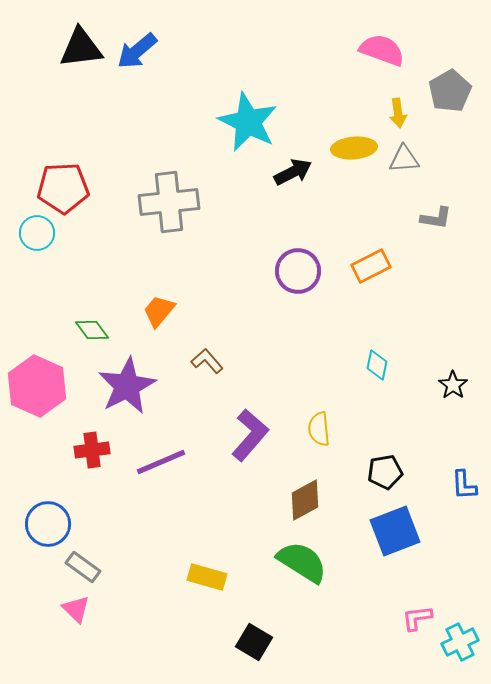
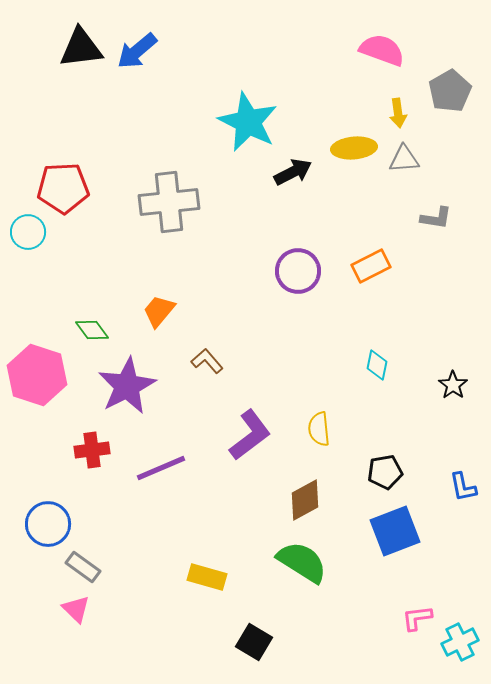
cyan circle: moved 9 px left, 1 px up
pink hexagon: moved 11 px up; rotated 6 degrees counterclockwise
purple L-shape: rotated 12 degrees clockwise
purple line: moved 6 px down
blue L-shape: moved 1 px left, 2 px down; rotated 8 degrees counterclockwise
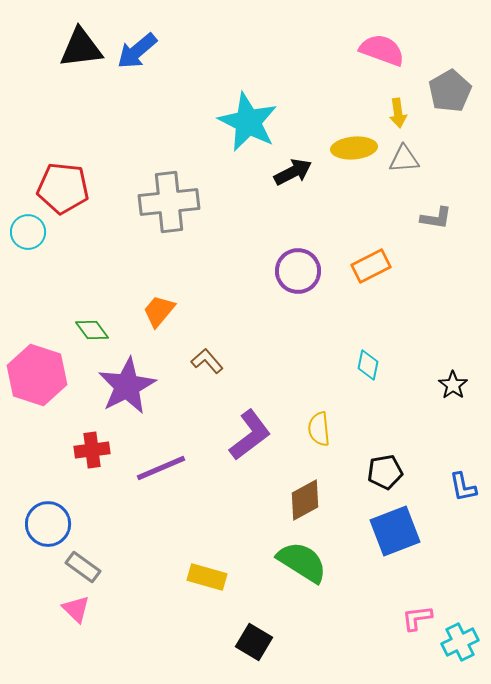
red pentagon: rotated 9 degrees clockwise
cyan diamond: moved 9 px left
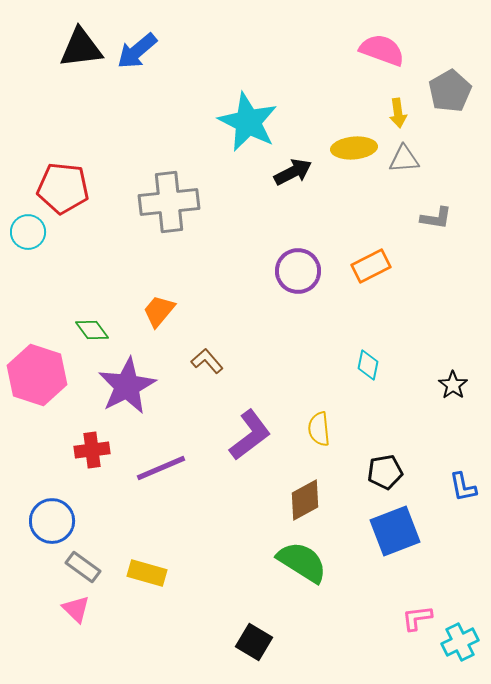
blue circle: moved 4 px right, 3 px up
yellow rectangle: moved 60 px left, 4 px up
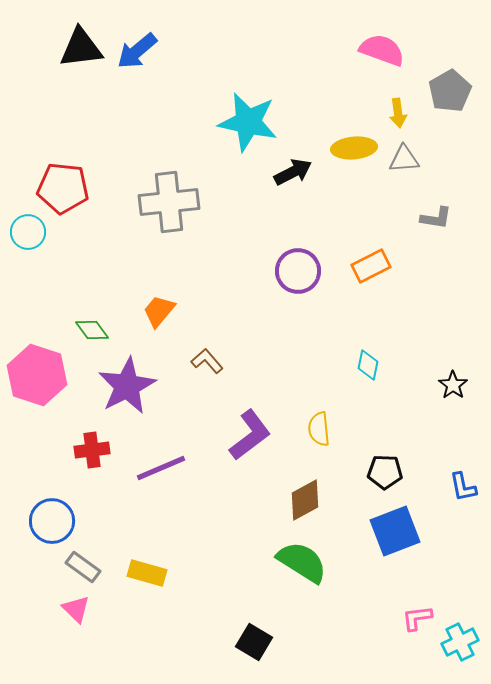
cyan star: rotated 14 degrees counterclockwise
black pentagon: rotated 12 degrees clockwise
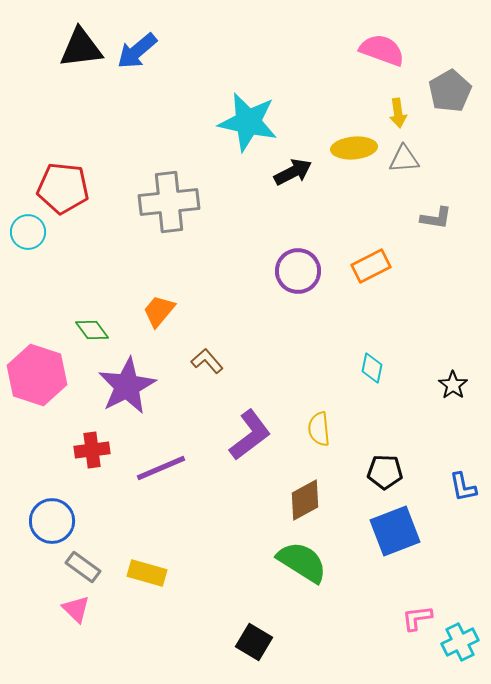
cyan diamond: moved 4 px right, 3 px down
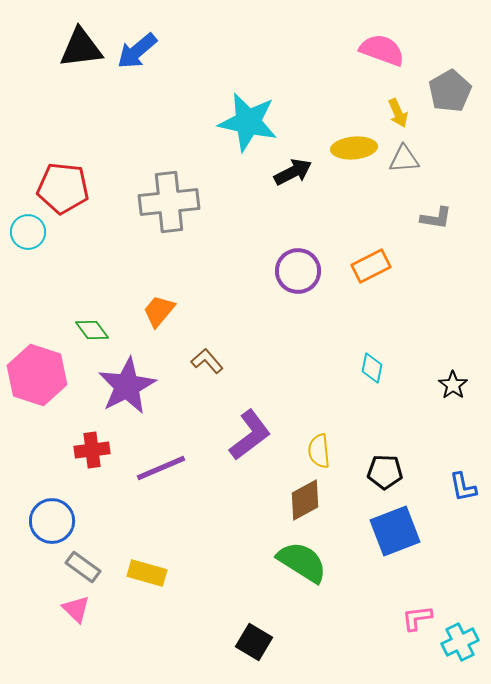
yellow arrow: rotated 16 degrees counterclockwise
yellow semicircle: moved 22 px down
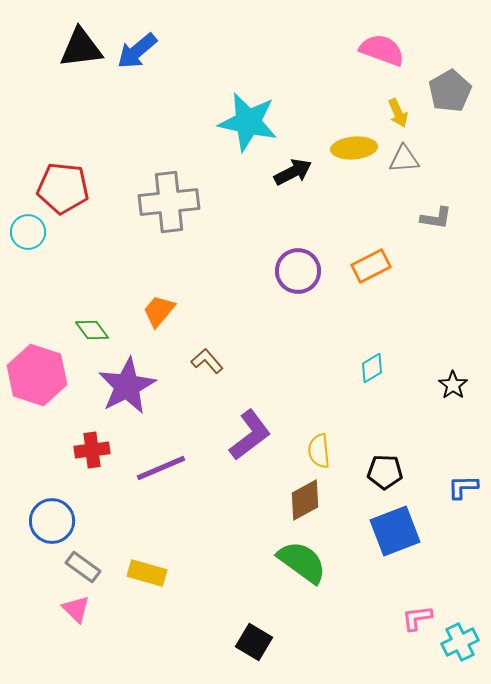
cyan diamond: rotated 48 degrees clockwise
blue L-shape: rotated 100 degrees clockwise
green semicircle: rotated 4 degrees clockwise
